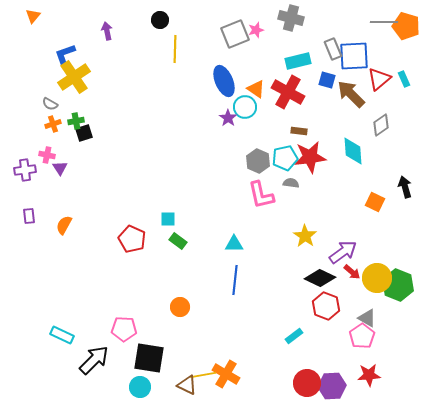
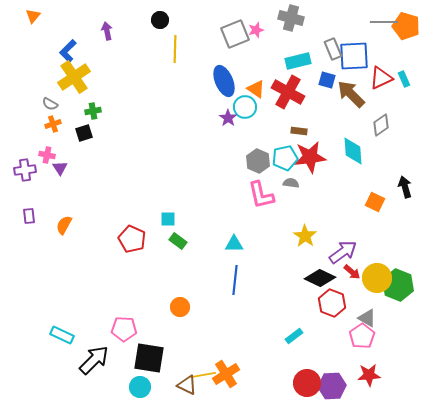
blue L-shape at (65, 54): moved 3 px right, 3 px up; rotated 25 degrees counterclockwise
red triangle at (379, 79): moved 2 px right, 1 px up; rotated 15 degrees clockwise
green cross at (76, 121): moved 17 px right, 10 px up
red hexagon at (326, 306): moved 6 px right, 3 px up
orange cross at (226, 374): rotated 28 degrees clockwise
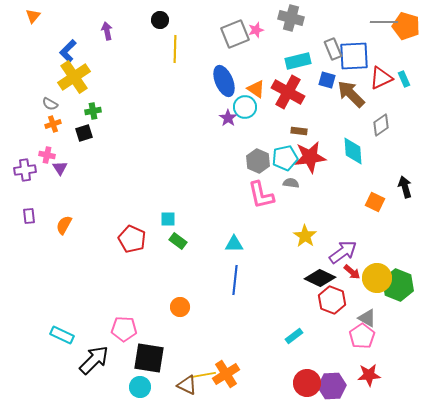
red hexagon at (332, 303): moved 3 px up
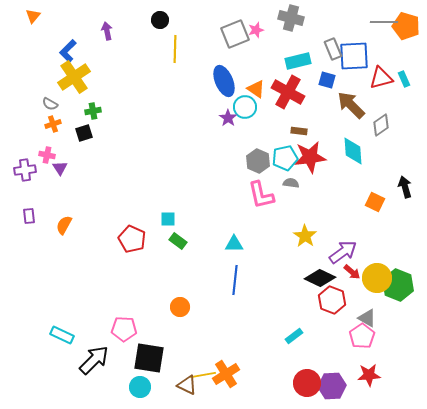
red triangle at (381, 78): rotated 10 degrees clockwise
brown arrow at (351, 94): moved 11 px down
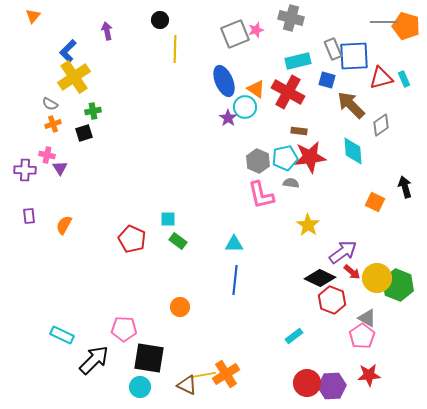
purple cross at (25, 170): rotated 10 degrees clockwise
yellow star at (305, 236): moved 3 px right, 11 px up
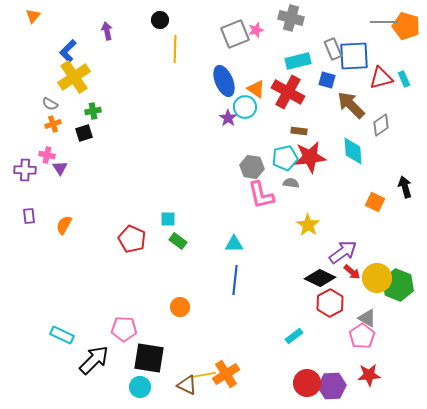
gray hexagon at (258, 161): moved 6 px left, 6 px down; rotated 15 degrees counterclockwise
red hexagon at (332, 300): moved 2 px left, 3 px down; rotated 12 degrees clockwise
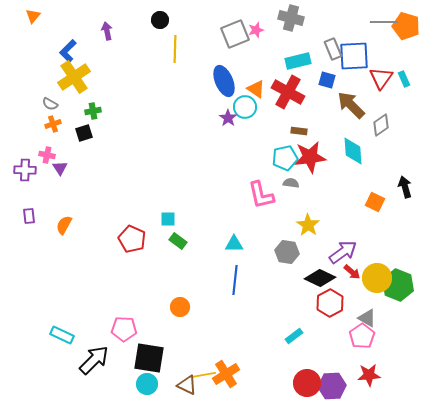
red triangle at (381, 78): rotated 40 degrees counterclockwise
gray hexagon at (252, 167): moved 35 px right, 85 px down
cyan circle at (140, 387): moved 7 px right, 3 px up
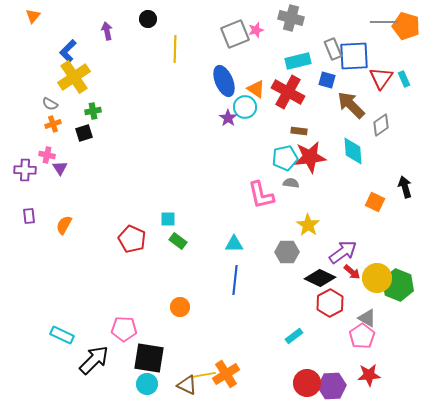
black circle at (160, 20): moved 12 px left, 1 px up
gray hexagon at (287, 252): rotated 10 degrees counterclockwise
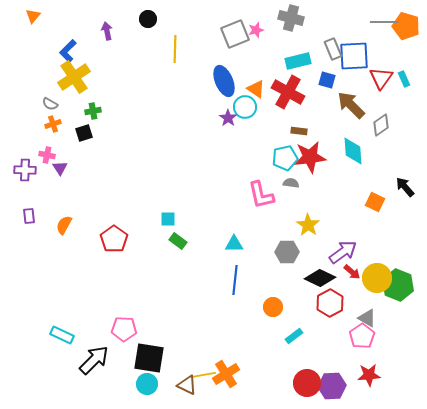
black arrow at (405, 187): rotated 25 degrees counterclockwise
red pentagon at (132, 239): moved 18 px left; rotated 12 degrees clockwise
orange circle at (180, 307): moved 93 px right
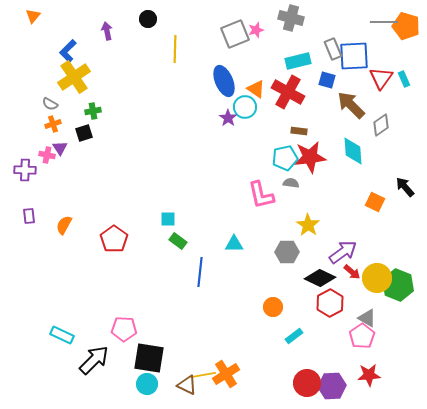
purple triangle at (60, 168): moved 20 px up
blue line at (235, 280): moved 35 px left, 8 px up
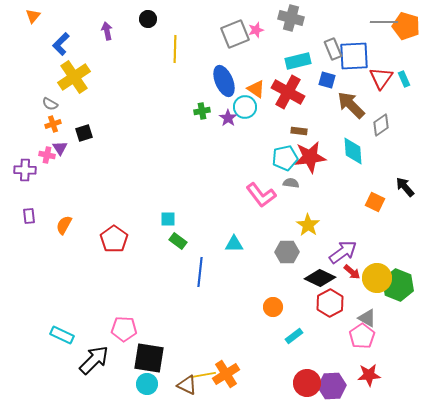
blue L-shape at (68, 51): moved 7 px left, 7 px up
green cross at (93, 111): moved 109 px right
pink L-shape at (261, 195): rotated 24 degrees counterclockwise
